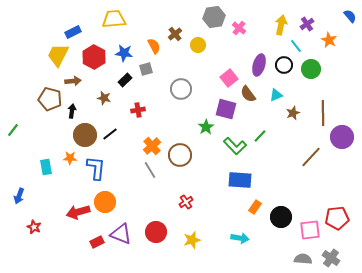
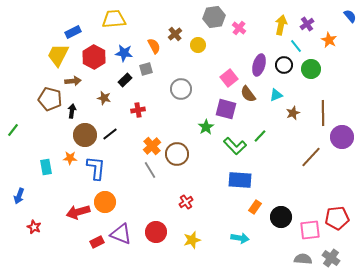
brown circle at (180, 155): moved 3 px left, 1 px up
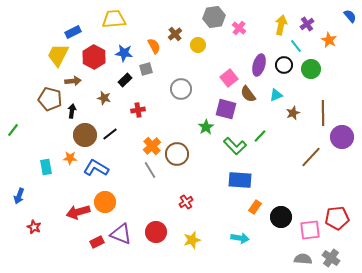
blue L-shape at (96, 168): rotated 65 degrees counterclockwise
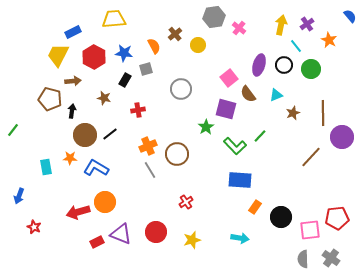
black rectangle at (125, 80): rotated 16 degrees counterclockwise
orange cross at (152, 146): moved 4 px left; rotated 18 degrees clockwise
gray semicircle at (303, 259): rotated 96 degrees counterclockwise
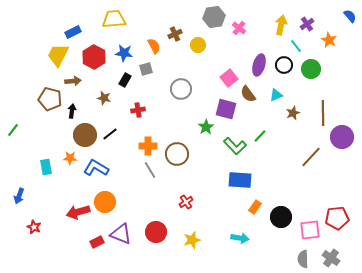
brown cross at (175, 34): rotated 16 degrees clockwise
orange cross at (148, 146): rotated 24 degrees clockwise
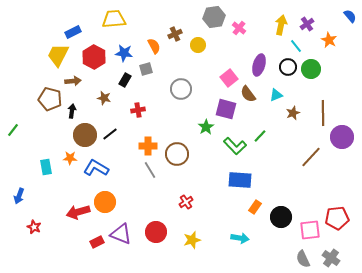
black circle at (284, 65): moved 4 px right, 2 px down
gray semicircle at (303, 259): rotated 24 degrees counterclockwise
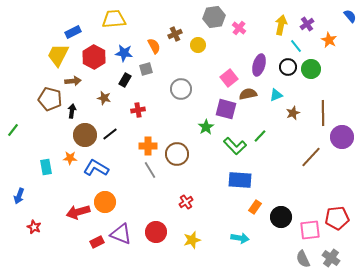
brown semicircle at (248, 94): rotated 114 degrees clockwise
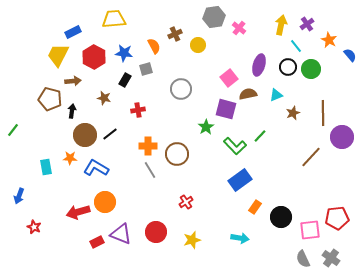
blue semicircle at (350, 16): moved 39 px down
blue rectangle at (240, 180): rotated 40 degrees counterclockwise
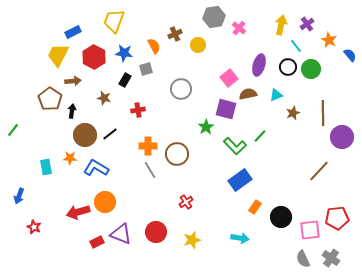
yellow trapezoid at (114, 19): moved 2 px down; rotated 65 degrees counterclockwise
brown pentagon at (50, 99): rotated 20 degrees clockwise
brown line at (311, 157): moved 8 px right, 14 px down
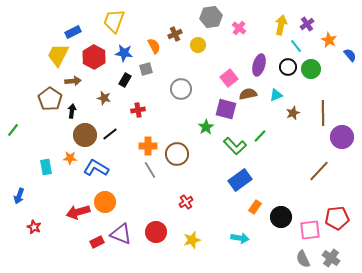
gray hexagon at (214, 17): moved 3 px left
